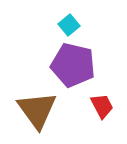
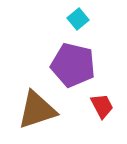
cyan square: moved 9 px right, 6 px up
brown triangle: rotated 48 degrees clockwise
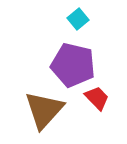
red trapezoid: moved 5 px left, 8 px up; rotated 16 degrees counterclockwise
brown triangle: moved 7 px right; rotated 30 degrees counterclockwise
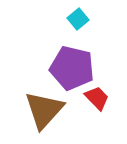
purple pentagon: moved 1 px left, 3 px down
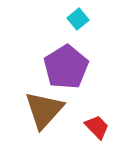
purple pentagon: moved 6 px left, 1 px up; rotated 27 degrees clockwise
red trapezoid: moved 29 px down
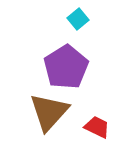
brown triangle: moved 5 px right, 2 px down
red trapezoid: rotated 20 degrees counterclockwise
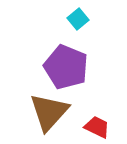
purple pentagon: rotated 18 degrees counterclockwise
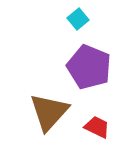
purple pentagon: moved 23 px right
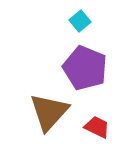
cyan square: moved 2 px right, 2 px down
purple pentagon: moved 4 px left, 1 px down
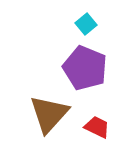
cyan square: moved 6 px right, 3 px down
brown triangle: moved 2 px down
